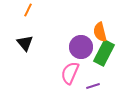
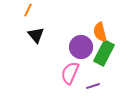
black triangle: moved 11 px right, 8 px up
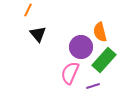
black triangle: moved 2 px right, 1 px up
green rectangle: moved 7 px down; rotated 15 degrees clockwise
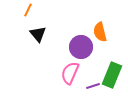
green rectangle: moved 8 px right, 15 px down; rotated 20 degrees counterclockwise
